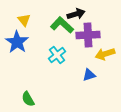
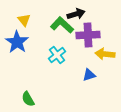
yellow arrow: rotated 24 degrees clockwise
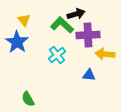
blue triangle: rotated 24 degrees clockwise
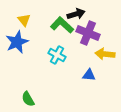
purple cross: moved 2 px up; rotated 25 degrees clockwise
blue star: rotated 15 degrees clockwise
cyan cross: rotated 24 degrees counterclockwise
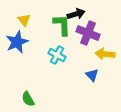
green L-shape: rotated 45 degrees clockwise
blue triangle: moved 3 px right; rotated 40 degrees clockwise
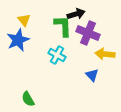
green L-shape: moved 1 px right, 1 px down
blue star: moved 1 px right, 2 px up
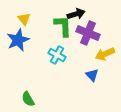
yellow triangle: moved 1 px up
yellow arrow: rotated 30 degrees counterclockwise
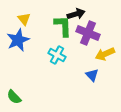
green semicircle: moved 14 px left, 2 px up; rotated 14 degrees counterclockwise
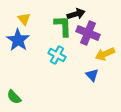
blue star: rotated 15 degrees counterclockwise
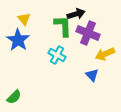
green semicircle: rotated 91 degrees counterclockwise
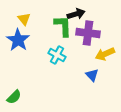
purple cross: rotated 15 degrees counterclockwise
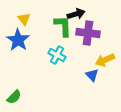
yellow arrow: moved 6 px down
